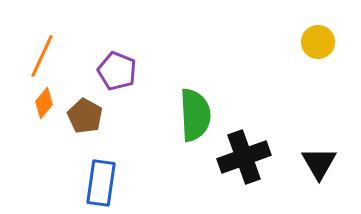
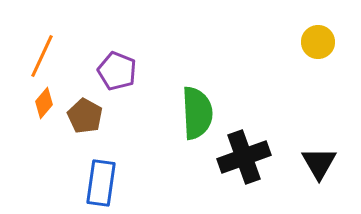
green semicircle: moved 2 px right, 2 px up
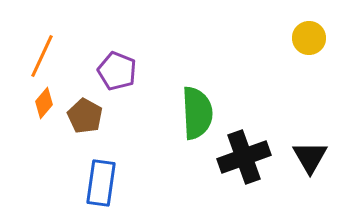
yellow circle: moved 9 px left, 4 px up
black triangle: moved 9 px left, 6 px up
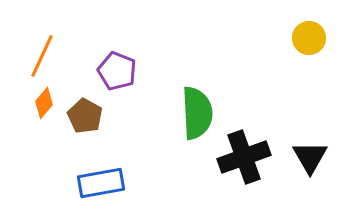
blue rectangle: rotated 72 degrees clockwise
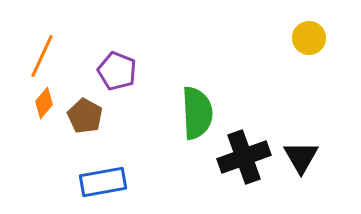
black triangle: moved 9 px left
blue rectangle: moved 2 px right, 1 px up
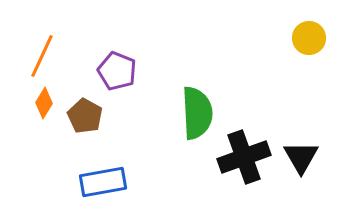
orange diamond: rotated 8 degrees counterclockwise
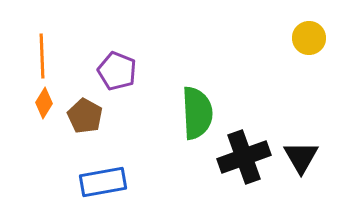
orange line: rotated 27 degrees counterclockwise
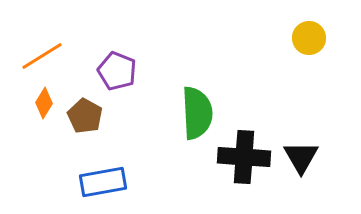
orange line: rotated 60 degrees clockwise
black cross: rotated 24 degrees clockwise
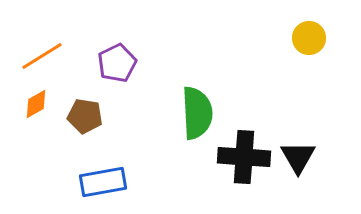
purple pentagon: moved 8 px up; rotated 24 degrees clockwise
orange diamond: moved 8 px left, 1 px down; rotated 28 degrees clockwise
brown pentagon: rotated 20 degrees counterclockwise
black triangle: moved 3 px left
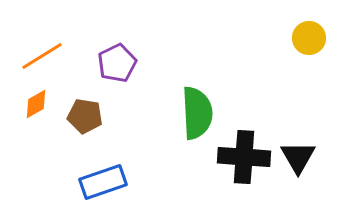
blue rectangle: rotated 9 degrees counterclockwise
